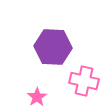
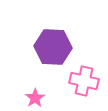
pink star: moved 2 px left, 1 px down
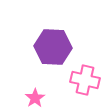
pink cross: moved 1 px right, 1 px up
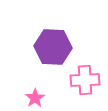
pink cross: rotated 16 degrees counterclockwise
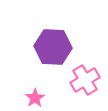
pink cross: rotated 28 degrees counterclockwise
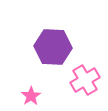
pink star: moved 4 px left, 2 px up
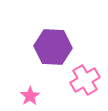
pink star: moved 1 px left
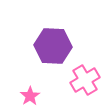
purple hexagon: moved 1 px up
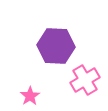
purple hexagon: moved 3 px right
